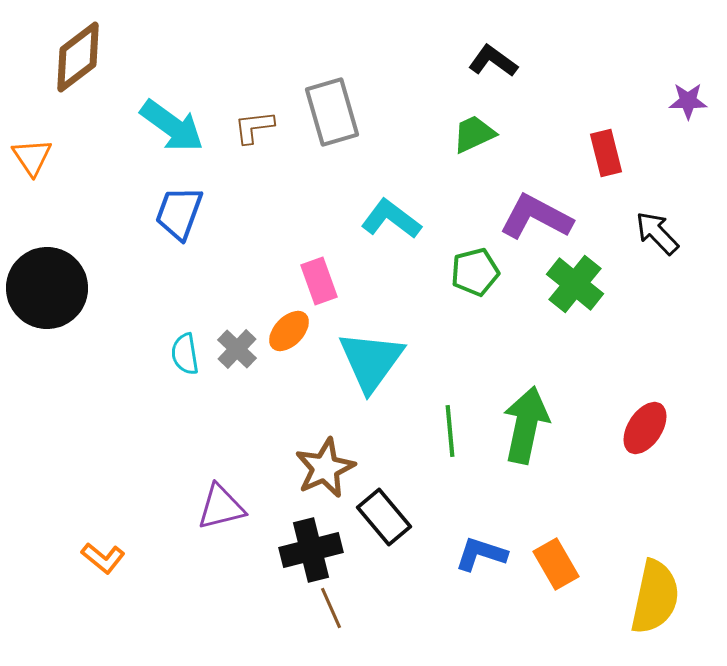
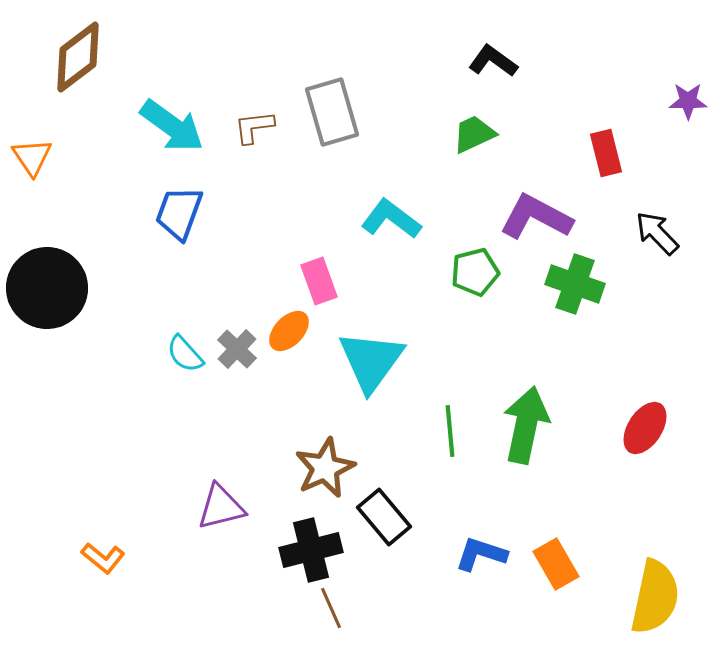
green cross: rotated 20 degrees counterclockwise
cyan semicircle: rotated 33 degrees counterclockwise
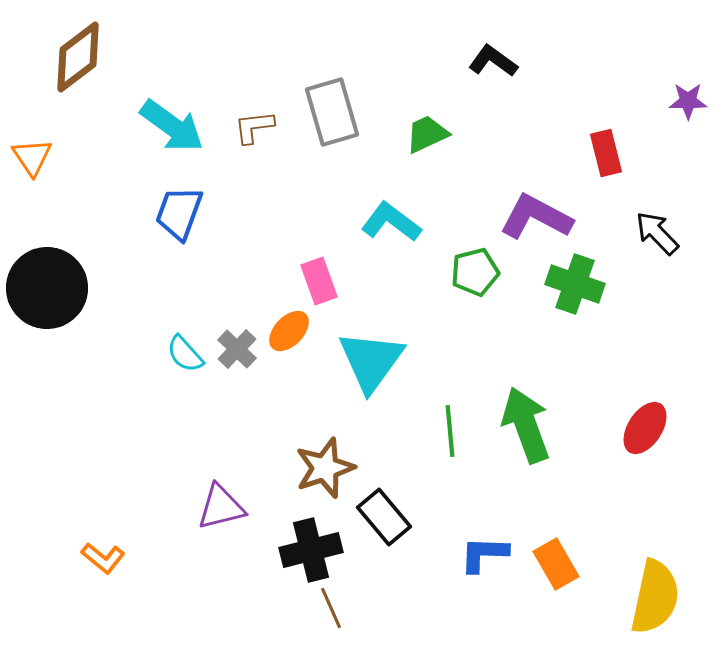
green trapezoid: moved 47 px left
cyan L-shape: moved 3 px down
green arrow: rotated 32 degrees counterclockwise
brown star: rotated 6 degrees clockwise
blue L-shape: moved 3 px right; rotated 16 degrees counterclockwise
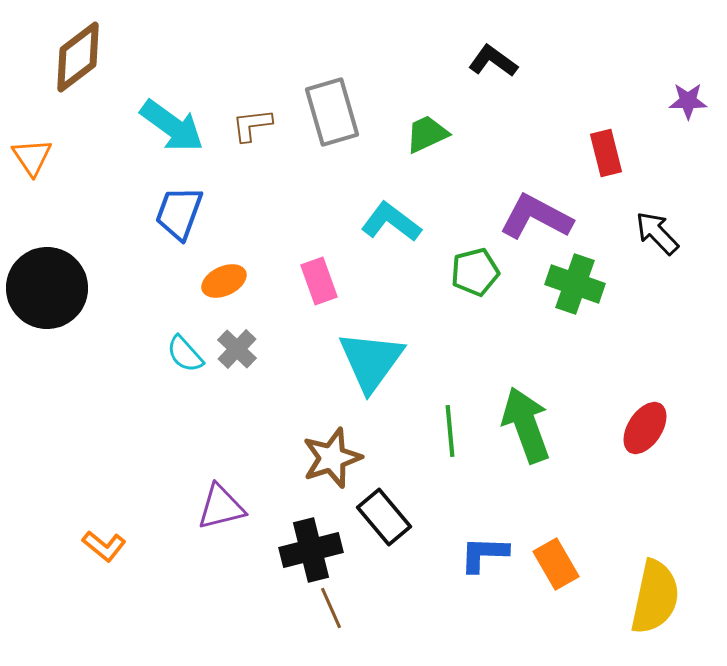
brown L-shape: moved 2 px left, 2 px up
orange ellipse: moved 65 px left, 50 px up; rotated 21 degrees clockwise
brown star: moved 7 px right, 10 px up
orange L-shape: moved 1 px right, 12 px up
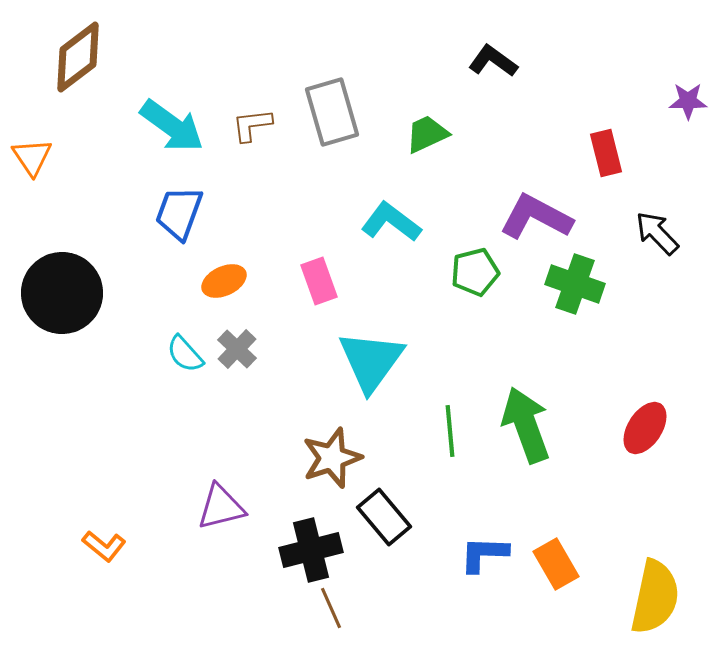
black circle: moved 15 px right, 5 px down
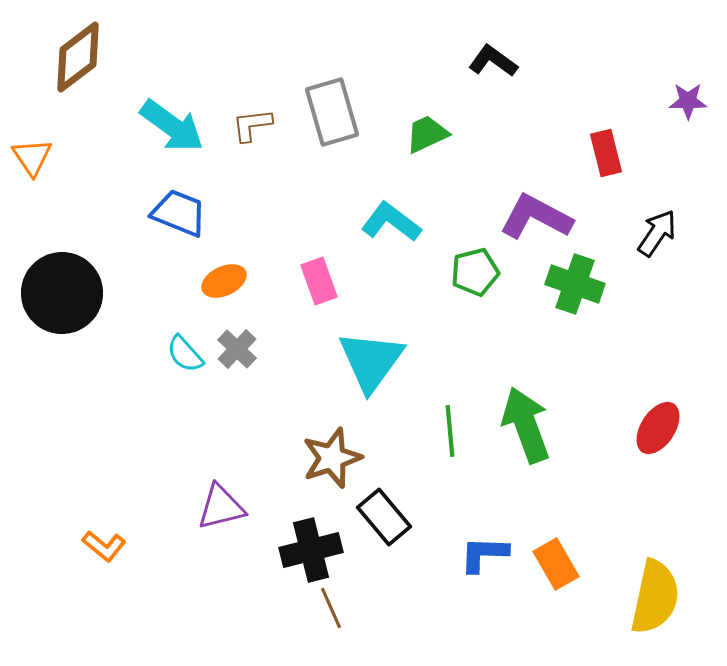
blue trapezoid: rotated 92 degrees clockwise
black arrow: rotated 78 degrees clockwise
red ellipse: moved 13 px right
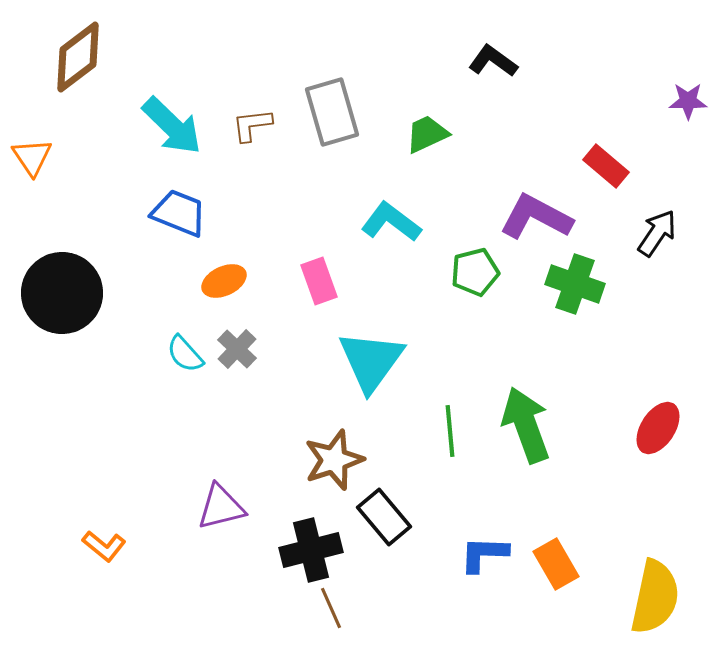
cyan arrow: rotated 8 degrees clockwise
red rectangle: moved 13 px down; rotated 36 degrees counterclockwise
brown star: moved 2 px right, 2 px down
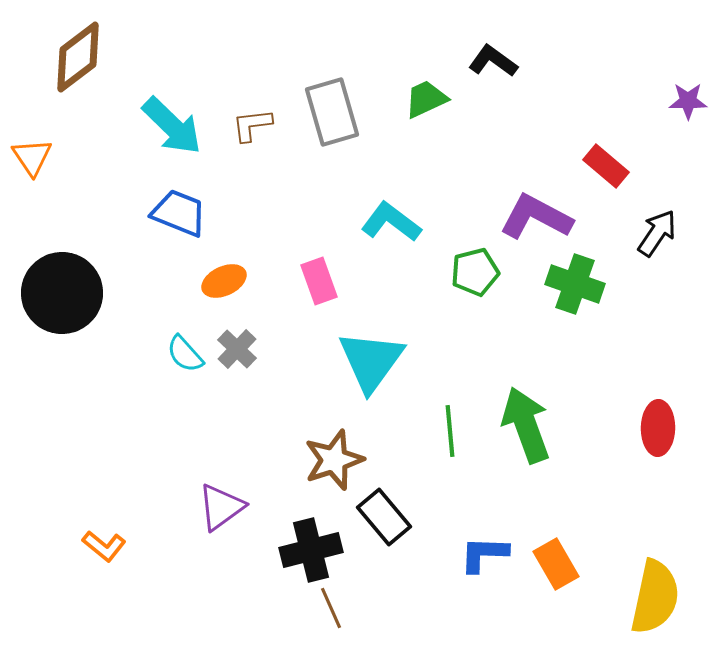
green trapezoid: moved 1 px left, 35 px up
red ellipse: rotated 32 degrees counterclockwise
purple triangle: rotated 22 degrees counterclockwise
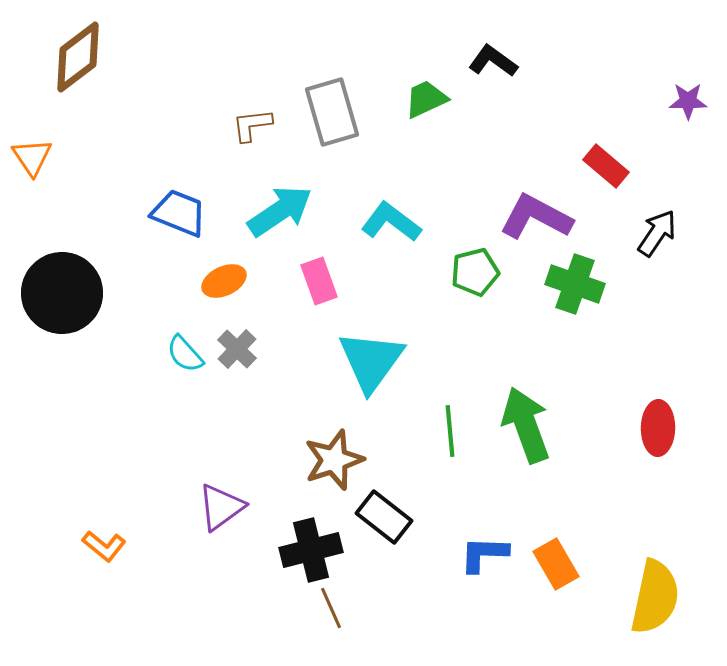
cyan arrow: moved 108 px right, 85 px down; rotated 78 degrees counterclockwise
black rectangle: rotated 12 degrees counterclockwise
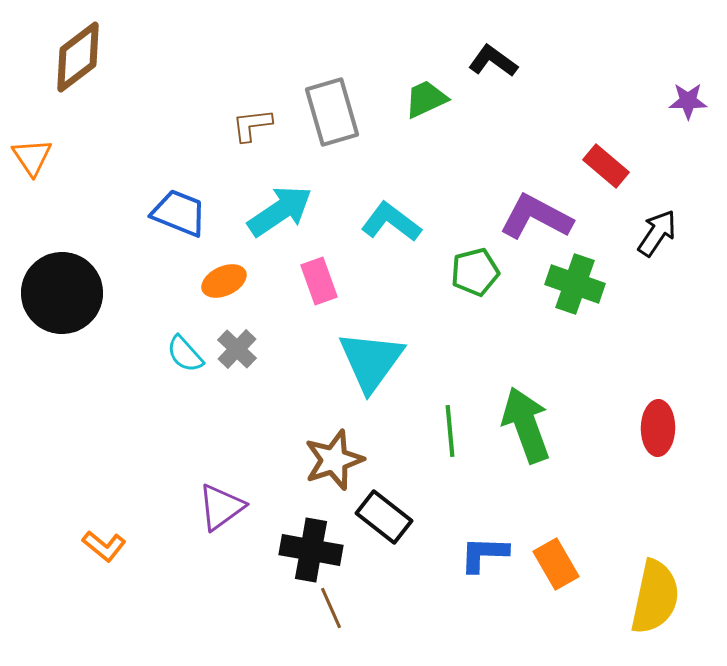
black cross: rotated 24 degrees clockwise
